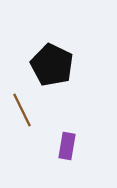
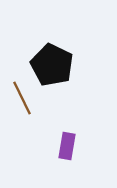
brown line: moved 12 px up
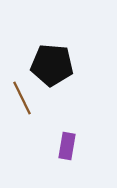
black pentagon: rotated 21 degrees counterclockwise
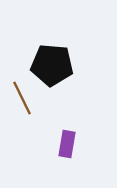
purple rectangle: moved 2 px up
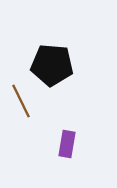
brown line: moved 1 px left, 3 px down
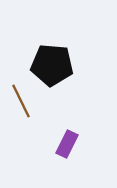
purple rectangle: rotated 16 degrees clockwise
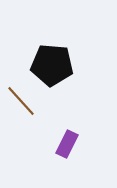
brown line: rotated 16 degrees counterclockwise
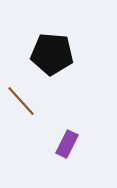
black pentagon: moved 11 px up
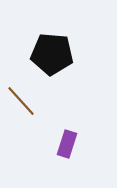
purple rectangle: rotated 8 degrees counterclockwise
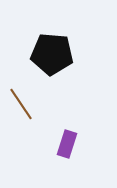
brown line: moved 3 px down; rotated 8 degrees clockwise
